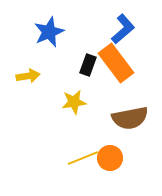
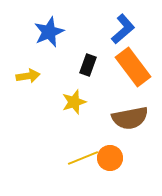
orange rectangle: moved 17 px right, 4 px down
yellow star: rotated 10 degrees counterclockwise
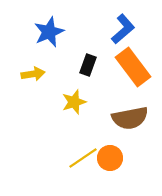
yellow arrow: moved 5 px right, 2 px up
yellow line: rotated 12 degrees counterclockwise
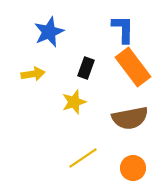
blue L-shape: rotated 48 degrees counterclockwise
black rectangle: moved 2 px left, 3 px down
orange circle: moved 23 px right, 10 px down
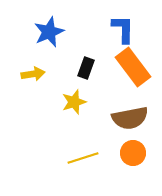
yellow line: rotated 16 degrees clockwise
orange circle: moved 15 px up
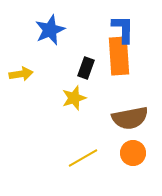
blue star: moved 1 px right, 2 px up
orange rectangle: moved 14 px left, 11 px up; rotated 33 degrees clockwise
yellow arrow: moved 12 px left
yellow star: moved 4 px up
yellow line: rotated 12 degrees counterclockwise
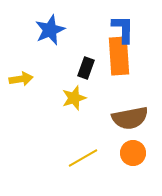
yellow arrow: moved 5 px down
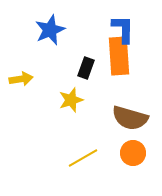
yellow star: moved 3 px left, 2 px down
brown semicircle: rotated 27 degrees clockwise
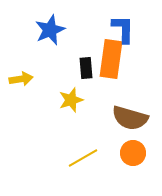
orange rectangle: moved 8 px left, 3 px down; rotated 12 degrees clockwise
black rectangle: rotated 25 degrees counterclockwise
